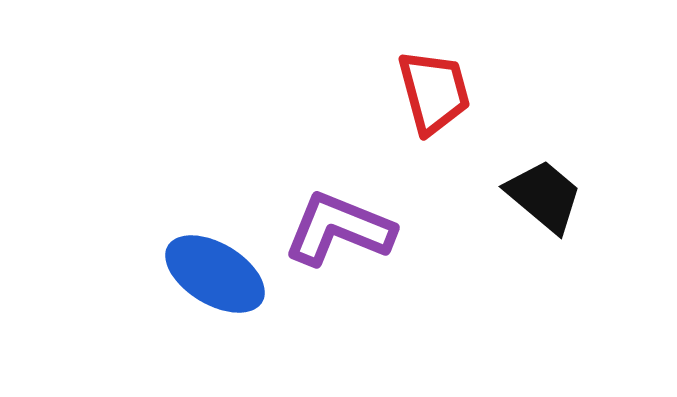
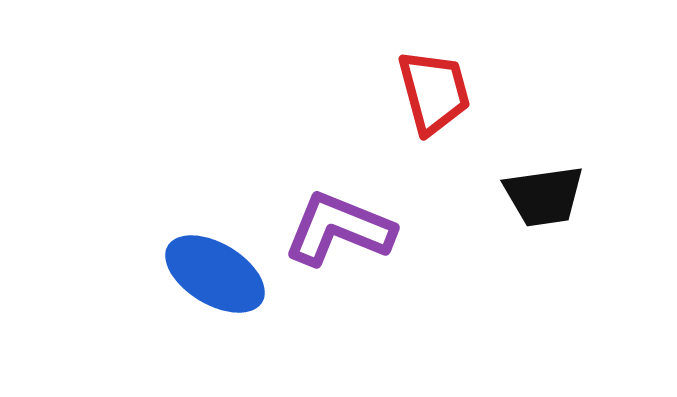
black trapezoid: rotated 132 degrees clockwise
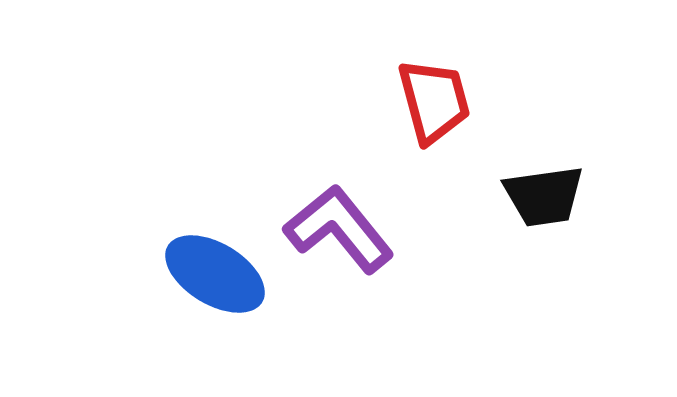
red trapezoid: moved 9 px down
purple L-shape: rotated 29 degrees clockwise
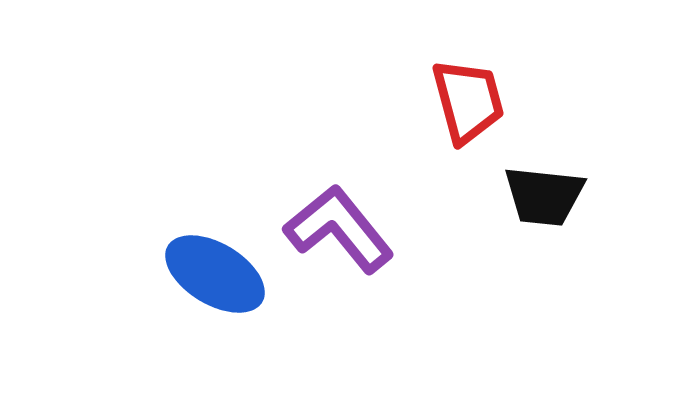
red trapezoid: moved 34 px right
black trapezoid: rotated 14 degrees clockwise
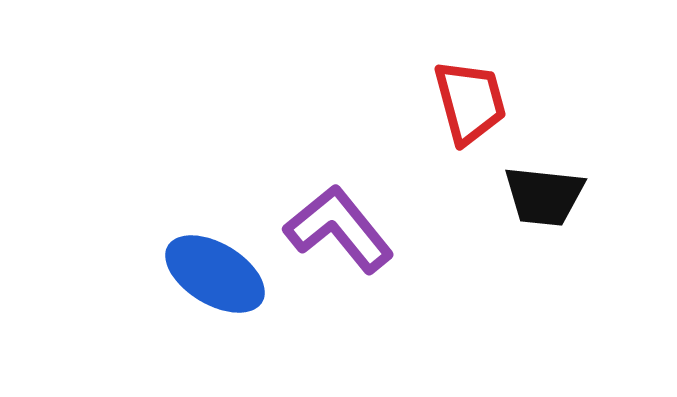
red trapezoid: moved 2 px right, 1 px down
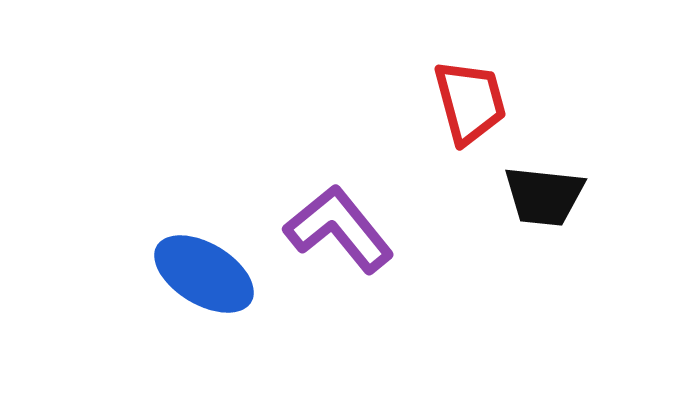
blue ellipse: moved 11 px left
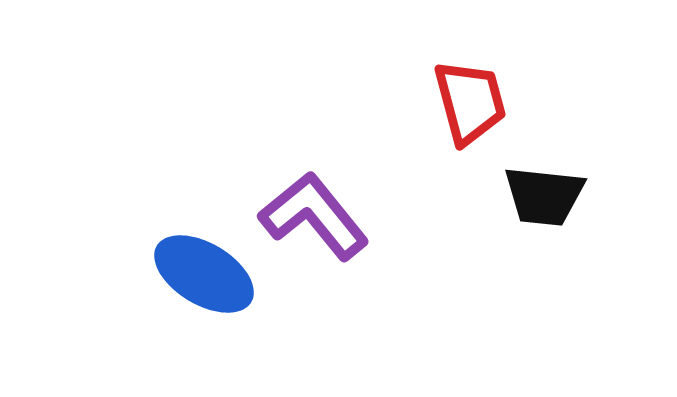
purple L-shape: moved 25 px left, 13 px up
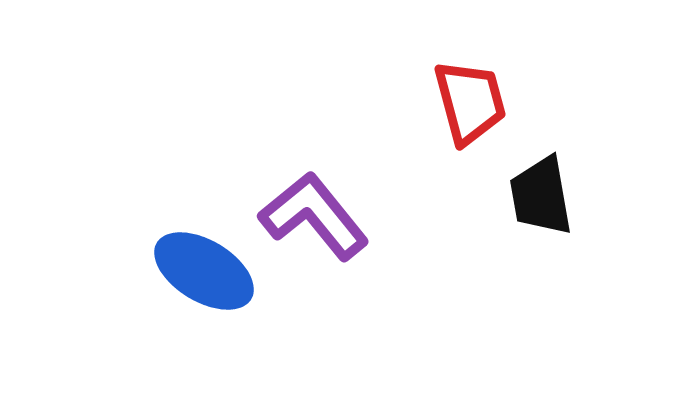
black trapezoid: moved 3 px left; rotated 74 degrees clockwise
blue ellipse: moved 3 px up
